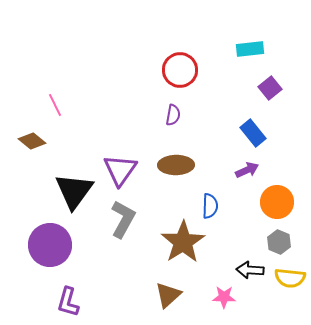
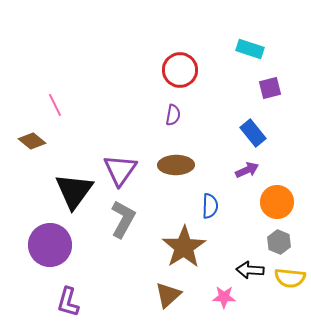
cyan rectangle: rotated 24 degrees clockwise
purple square: rotated 25 degrees clockwise
brown star: moved 1 px right, 5 px down
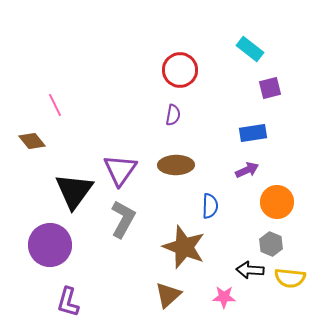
cyan rectangle: rotated 20 degrees clockwise
blue rectangle: rotated 60 degrees counterclockwise
brown diamond: rotated 12 degrees clockwise
gray hexagon: moved 8 px left, 2 px down
brown star: rotated 18 degrees counterclockwise
